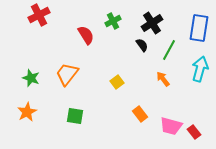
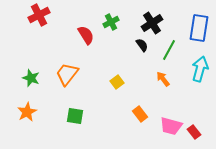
green cross: moved 2 px left, 1 px down
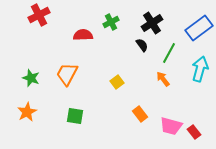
blue rectangle: rotated 44 degrees clockwise
red semicircle: moved 3 px left; rotated 60 degrees counterclockwise
green line: moved 3 px down
orange trapezoid: rotated 10 degrees counterclockwise
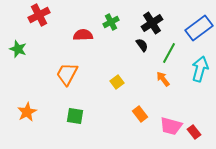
green star: moved 13 px left, 29 px up
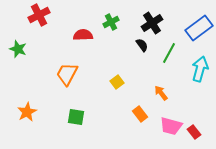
orange arrow: moved 2 px left, 14 px down
green square: moved 1 px right, 1 px down
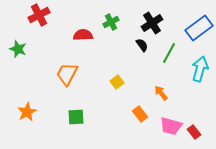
green square: rotated 12 degrees counterclockwise
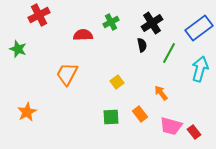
black semicircle: rotated 24 degrees clockwise
green square: moved 35 px right
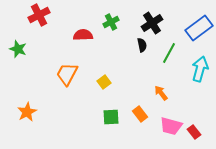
yellow square: moved 13 px left
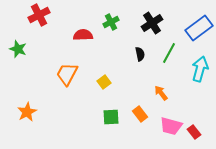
black semicircle: moved 2 px left, 9 px down
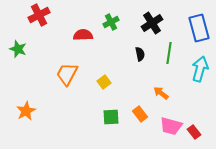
blue rectangle: rotated 68 degrees counterclockwise
green line: rotated 20 degrees counterclockwise
orange arrow: rotated 14 degrees counterclockwise
orange star: moved 1 px left, 1 px up
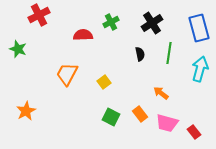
green square: rotated 30 degrees clockwise
pink trapezoid: moved 4 px left, 3 px up
